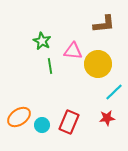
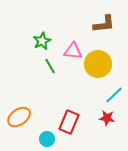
green star: rotated 18 degrees clockwise
green line: rotated 21 degrees counterclockwise
cyan line: moved 3 px down
red star: rotated 14 degrees clockwise
cyan circle: moved 5 px right, 14 px down
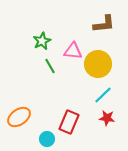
cyan line: moved 11 px left
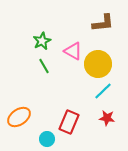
brown L-shape: moved 1 px left, 1 px up
pink triangle: rotated 24 degrees clockwise
green line: moved 6 px left
cyan line: moved 4 px up
